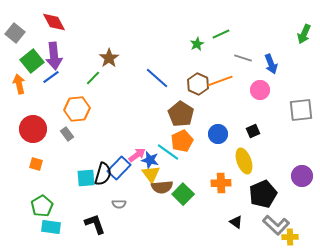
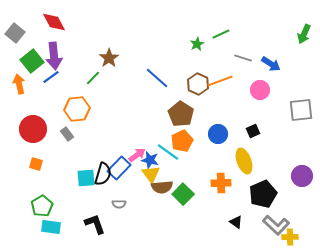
blue arrow at (271, 64): rotated 36 degrees counterclockwise
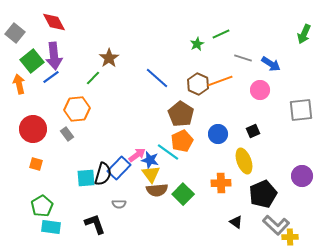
brown semicircle at (162, 187): moved 5 px left, 3 px down
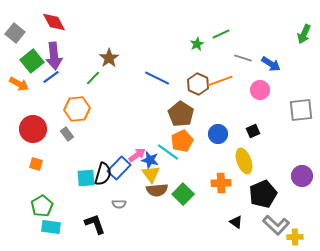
blue line at (157, 78): rotated 15 degrees counterclockwise
orange arrow at (19, 84): rotated 132 degrees clockwise
yellow cross at (290, 237): moved 5 px right
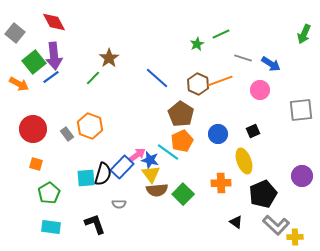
green square at (32, 61): moved 2 px right, 1 px down
blue line at (157, 78): rotated 15 degrees clockwise
orange hexagon at (77, 109): moved 13 px right, 17 px down; rotated 25 degrees clockwise
blue rectangle at (119, 168): moved 3 px right, 1 px up
green pentagon at (42, 206): moved 7 px right, 13 px up
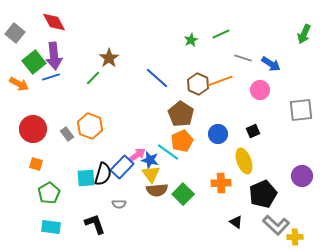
green star at (197, 44): moved 6 px left, 4 px up
blue line at (51, 77): rotated 18 degrees clockwise
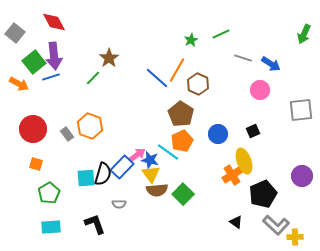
orange line at (220, 81): moved 43 px left, 11 px up; rotated 40 degrees counterclockwise
orange cross at (221, 183): moved 11 px right, 8 px up; rotated 30 degrees counterclockwise
cyan rectangle at (51, 227): rotated 12 degrees counterclockwise
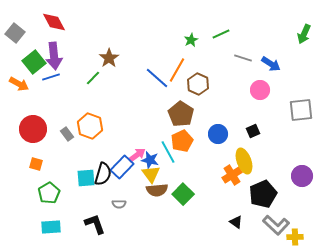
cyan line at (168, 152): rotated 25 degrees clockwise
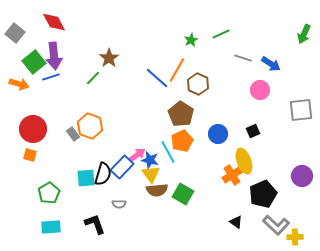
orange arrow at (19, 84): rotated 12 degrees counterclockwise
gray rectangle at (67, 134): moved 6 px right
orange square at (36, 164): moved 6 px left, 9 px up
green square at (183, 194): rotated 15 degrees counterclockwise
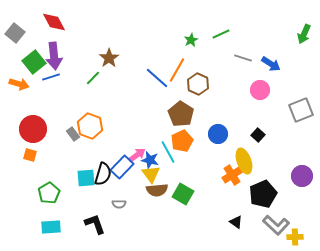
gray square at (301, 110): rotated 15 degrees counterclockwise
black square at (253, 131): moved 5 px right, 4 px down; rotated 24 degrees counterclockwise
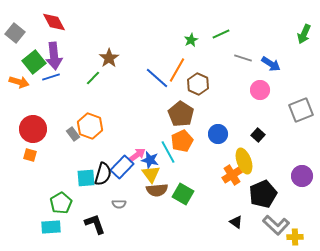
orange arrow at (19, 84): moved 2 px up
green pentagon at (49, 193): moved 12 px right, 10 px down
